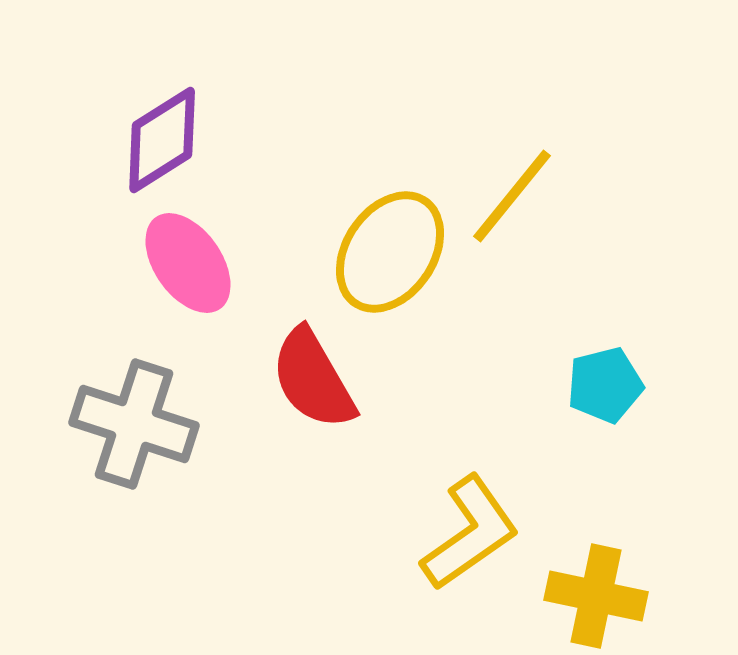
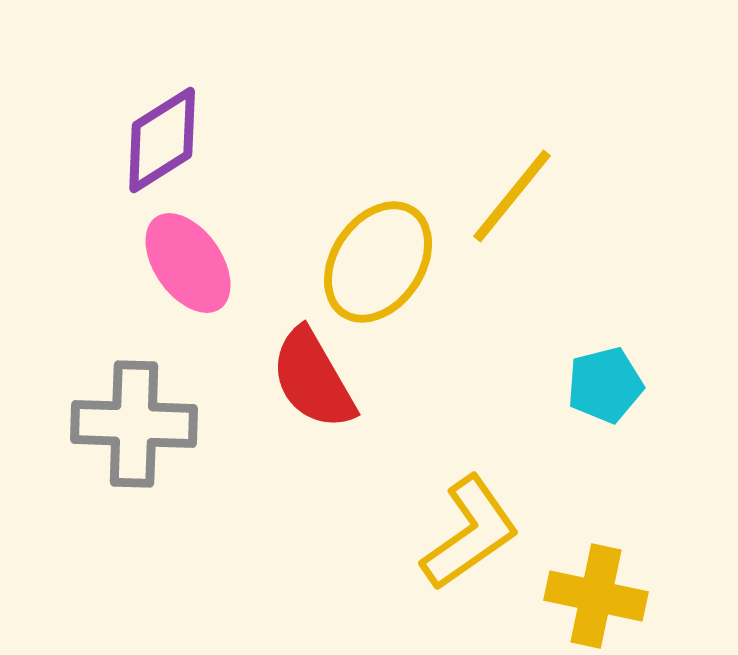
yellow ellipse: moved 12 px left, 10 px down
gray cross: rotated 16 degrees counterclockwise
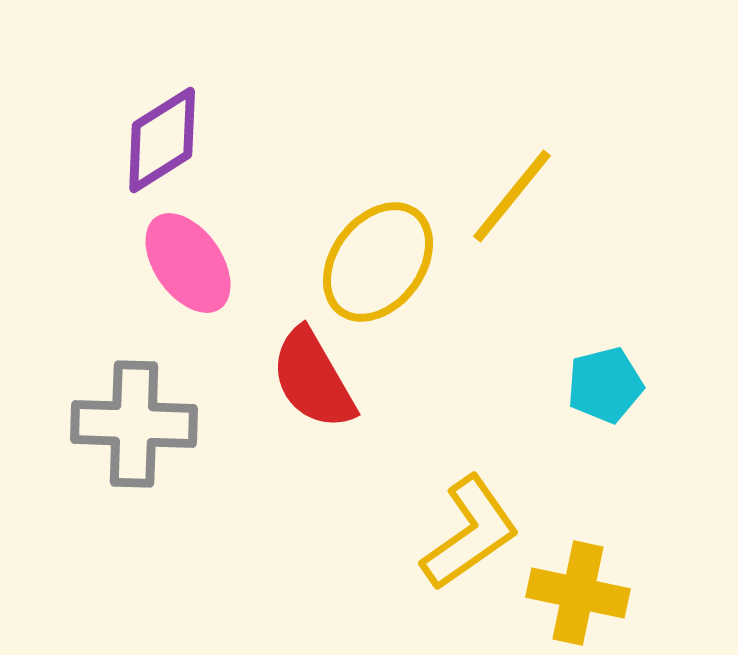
yellow ellipse: rotated 3 degrees clockwise
yellow cross: moved 18 px left, 3 px up
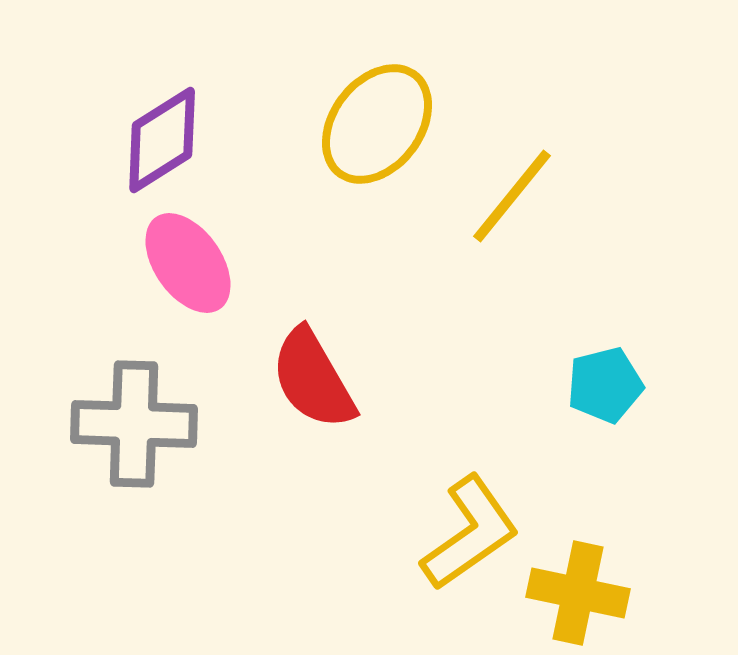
yellow ellipse: moved 1 px left, 138 px up
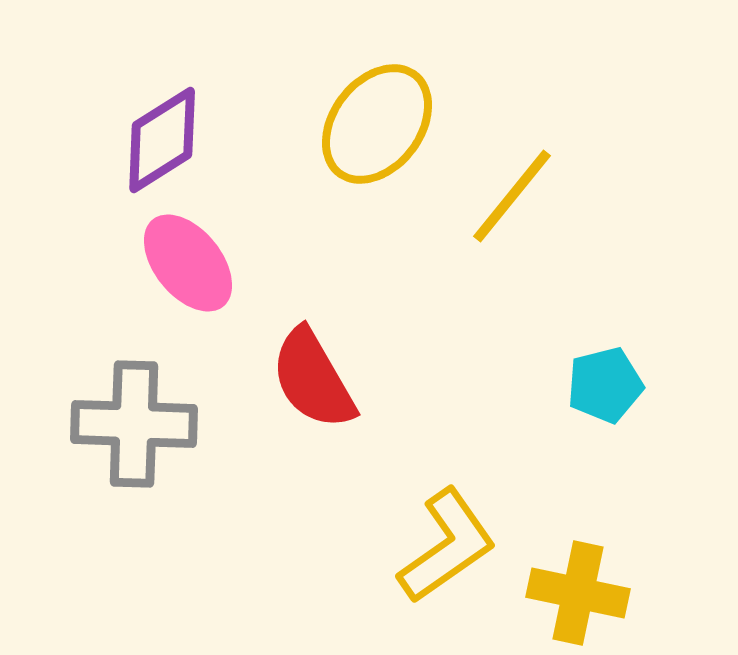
pink ellipse: rotated 4 degrees counterclockwise
yellow L-shape: moved 23 px left, 13 px down
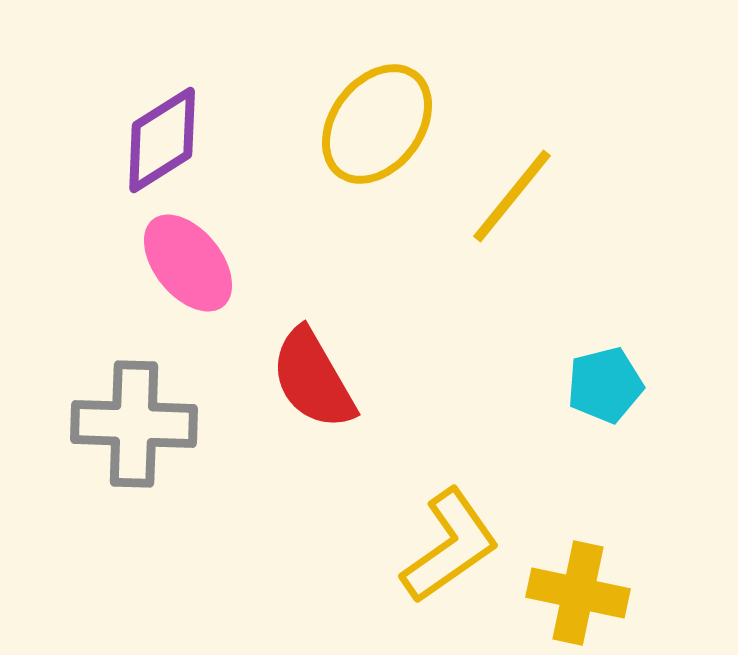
yellow L-shape: moved 3 px right
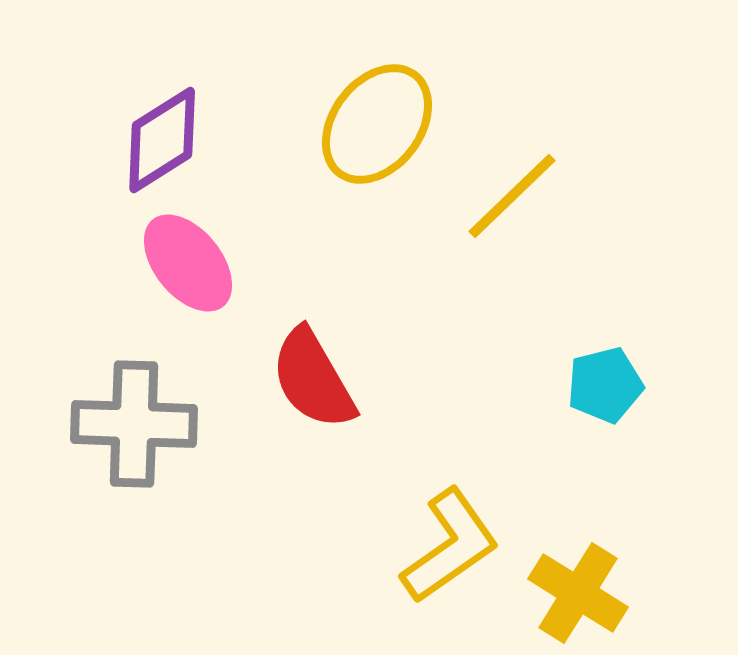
yellow line: rotated 7 degrees clockwise
yellow cross: rotated 20 degrees clockwise
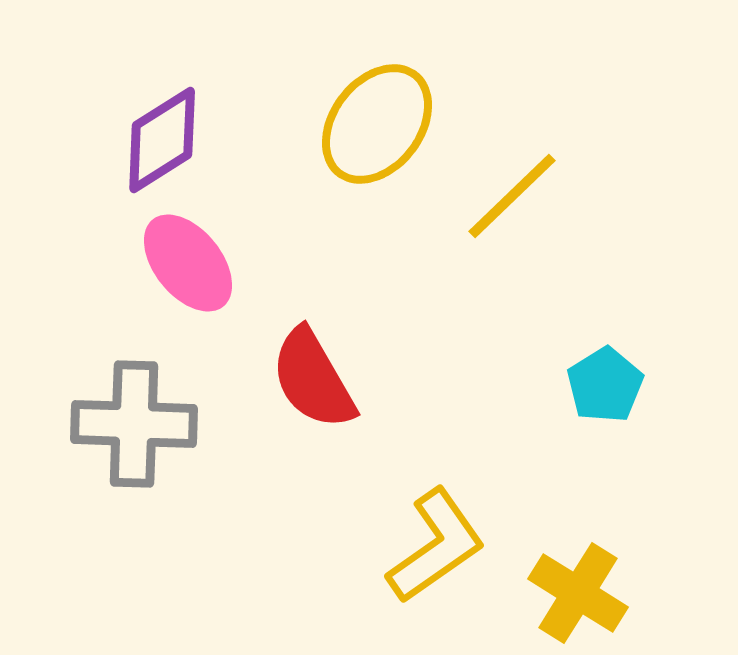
cyan pentagon: rotated 18 degrees counterclockwise
yellow L-shape: moved 14 px left
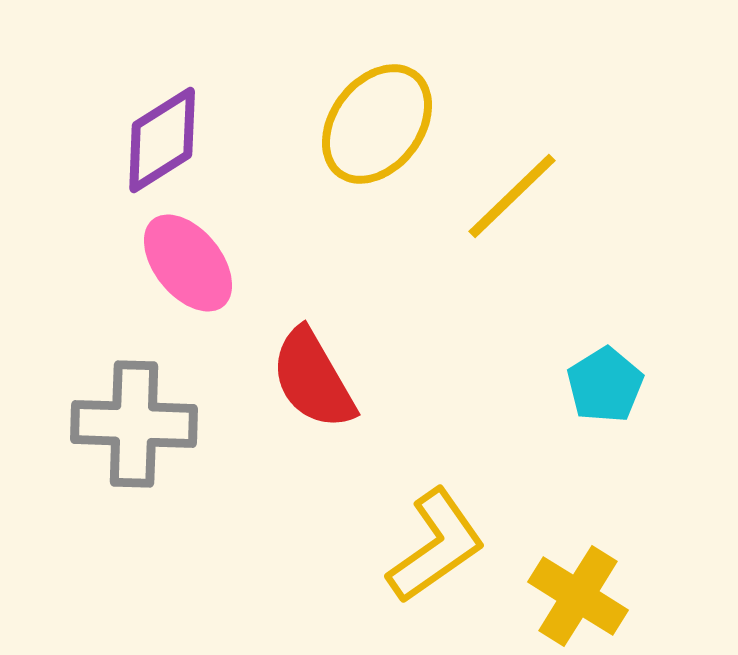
yellow cross: moved 3 px down
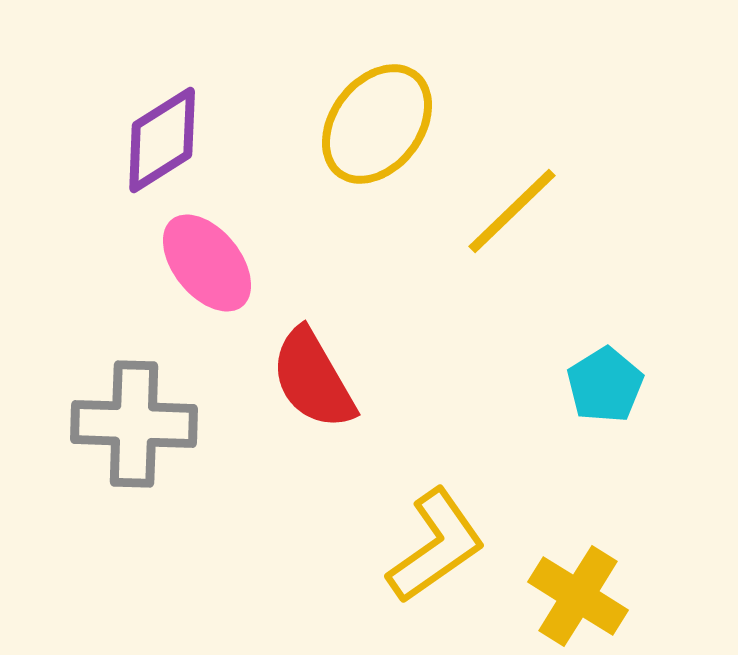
yellow line: moved 15 px down
pink ellipse: moved 19 px right
